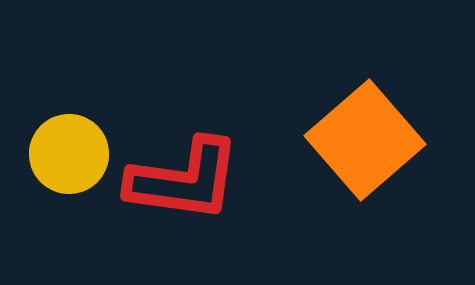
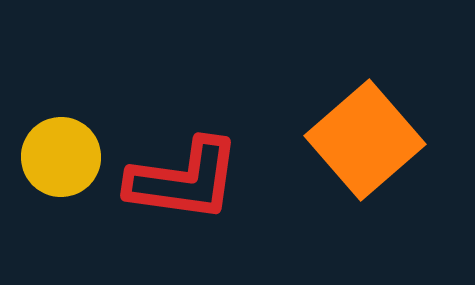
yellow circle: moved 8 px left, 3 px down
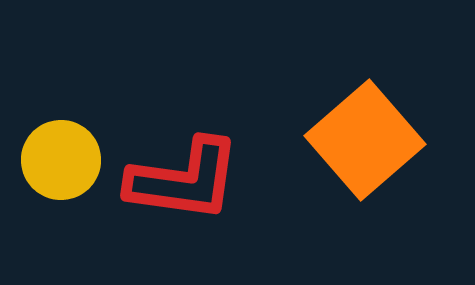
yellow circle: moved 3 px down
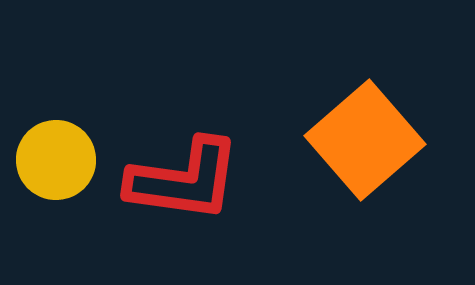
yellow circle: moved 5 px left
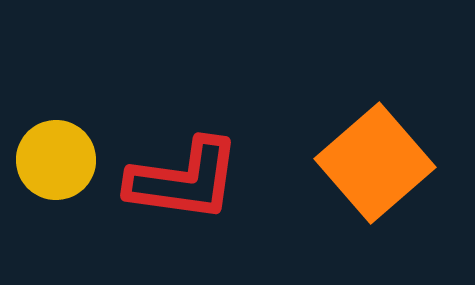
orange square: moved 10 px right, 23 px down
